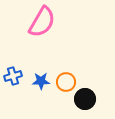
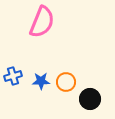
pink semicircle: rotated 8 degrees counterclockwise
black circle: moved 5 px right
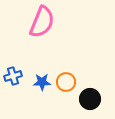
blue star: moved 1 px right, 1 px down
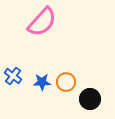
pink semicircle: rotated 20 degrees clockwise
blue cross: rotated 36 degrees counterclockwise
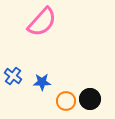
orange circle: moved 19 px down
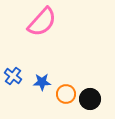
orange circle: moved 7 px up
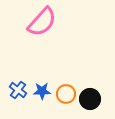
blue cross: moved 5 px right, 14 px down
blue star: moved 9 px down
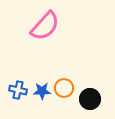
pink semicircle: moved 3 px right, 4 px down
blue cross: rotated 24 degrees counterclockwise
orange circle: moved 2 px left, 6 px up
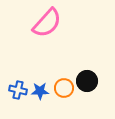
pink semicircle: moved 2 px right, 3 px up
blue star: moved 2 px left
black circle: moved 3 px left, 18 px up
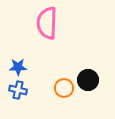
pink semicircle: rotated 140 degrees clockwise
black circle: moved 1 px right, 1 px up
blue star: moved 22 px left, 24 px up
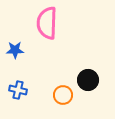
blue star: moved 3 px left, 17 px up
orange circle: moved 1 px left, 7 px down
